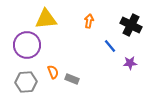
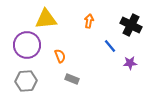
orange semicircle: moved 7 px right, 16 px up
gray hexagon: moved 1 px up
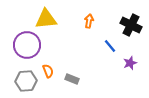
orange semicircle: moved 12 px left, 15 px down
purple star: rotated 16 degrees counterclockwise
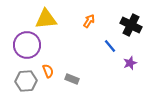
orange arrow: rotated 24 degrees clockwise
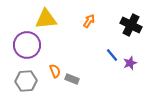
blue line: moved 2 px right, 9 px down
orange semicircle: moved 7 px right
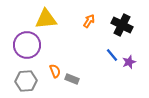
black cross: moved 9 px left
purple star: moved 1 px left, 1 px up
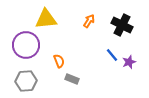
purple circle: moved 1 px left
orange semicircle: moved 4 px right, 10 px up
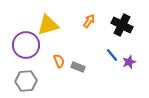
yellow triangle: moved 2 px right, 6 px down; rotated 10 degrees counterclockwise
gray rectangle: moved 6 px right, 12 px up
